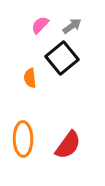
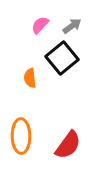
orange ellipse: moved 2 px left, 3 px up
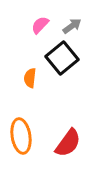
orange semicircle: rotated 12 degrees clockwise
orange ellipse: rotated 8 degrees counterclockwise
red semicircle: moved 2 px up
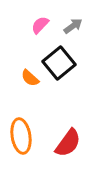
gray arrow: moved 1 px right
black square: moved 3 px left, 5 px down
orange semicircle: rotated 54 degrees counterclockwise
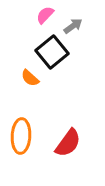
pink semicircle: moved 5 px right, 10 px up
black square: moved 7 px left, 11 px up
orange ellipse: rotated 12 degrees clockwise
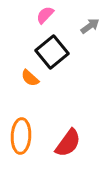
gray arrow: moved 17 px right
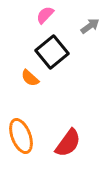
orange ellipse: rotated 24 degrees counterclockwise
